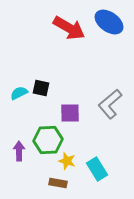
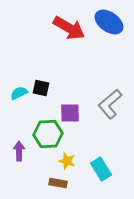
green hexagon: moved 6 px up
cyan rectangle: moved 4 px right
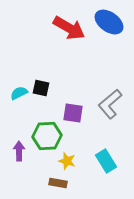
purple square: moved 3 px right; rotated 10 degrees clockwise
green hexagon: moved 1 px left, 2 px down
cyan rectangle: moved 5 px right, 8 px up
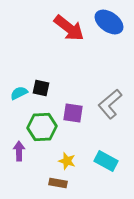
red arrow: rotated 8 degrees clockwise
green hexagon: moved 5 px left, 9 px up
cyan rectangle: rotated 30 degrees counterclockwise
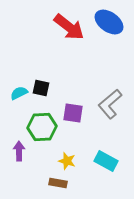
red arrow: moved 1 px up
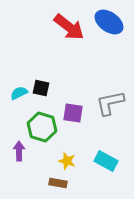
gray L-shape: moved 1 px up; rotated 28 degrees clockwise
green hexagon: rotated 20 degrees clockwise
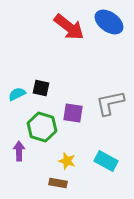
cyan semicircle: moved 2 px left, 1 px down
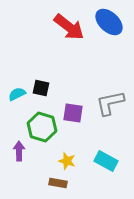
blue ellipse: rotated 8 degrees clockwise
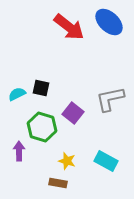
gray L-shape: moved 4 px up
purple square: rotated 30 degrees clockwise
